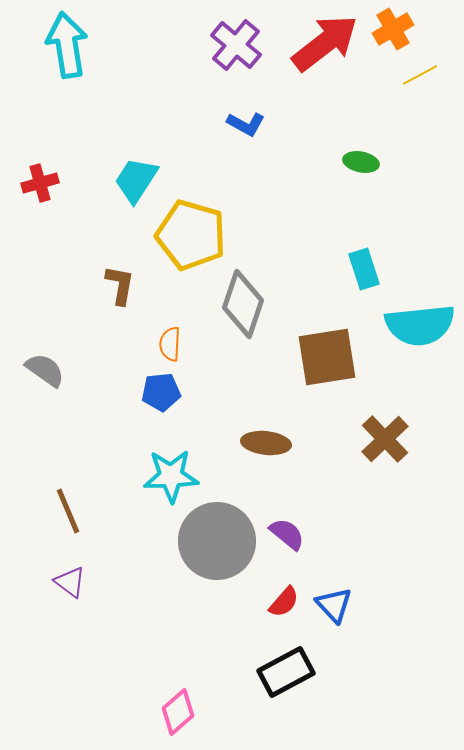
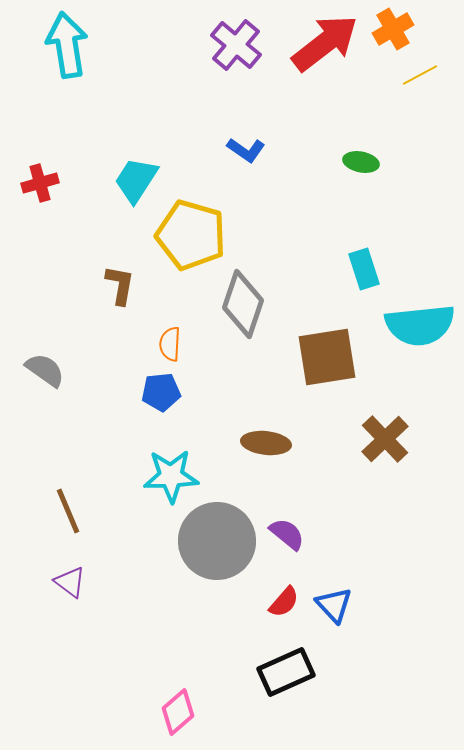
blue L-shape: moved 26 px down; rotated 6 degrees clockwise
black rectangle: rotated 4 degrees clockwise
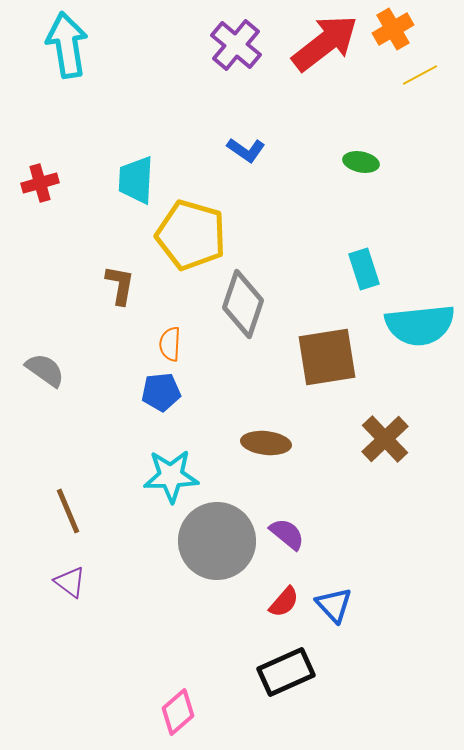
cyan trapezoid: rotated 30 degrees counterclockwise
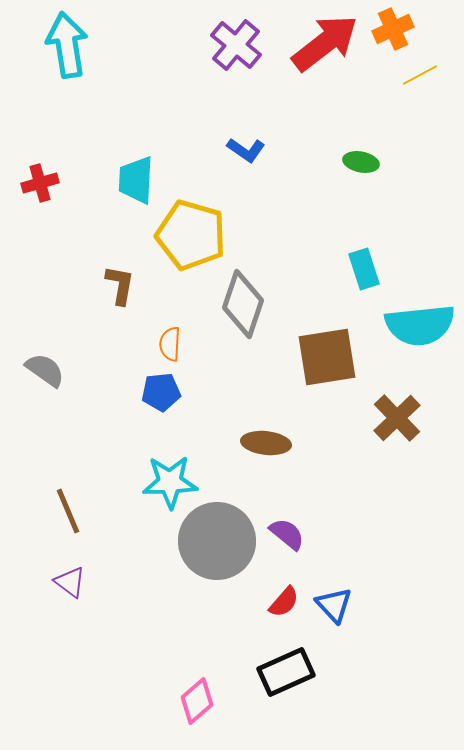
orange cross: rotated 6 degrees clockwise
brown cross: moved 12 px right, 21 px up
cyan star: moved 1 px left, 6 px down
pink diamond: moved 19 px right, 11 px up
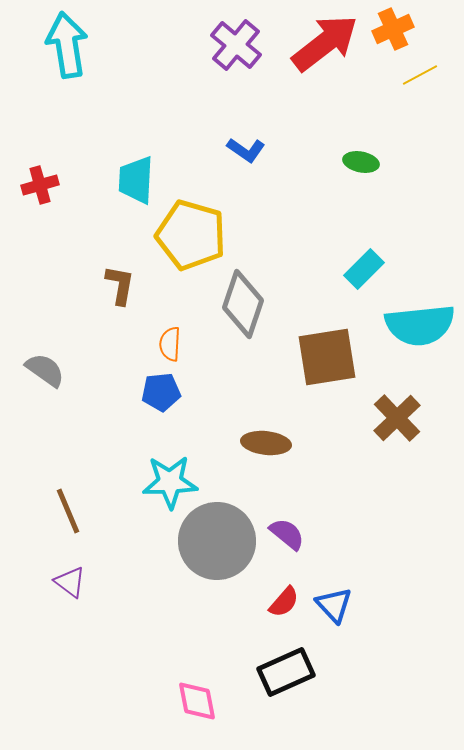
red cross: moved 2 px down
cyan rectangle: rotated 63 degrees clockwise
pink diamond: rotated 60 degrees counterclockwise
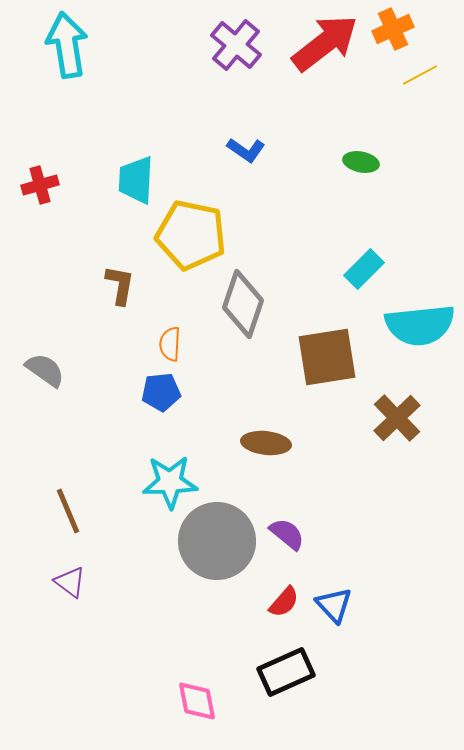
yellow pentagon: rotated 4 degrees counterclockwise
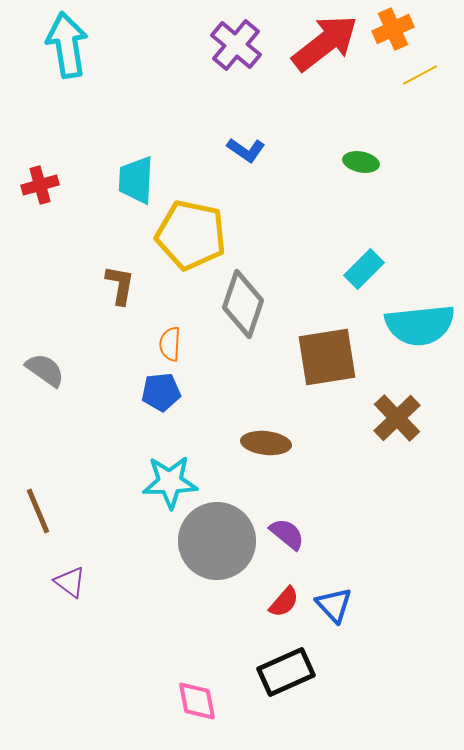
brown line: moved 30 px left
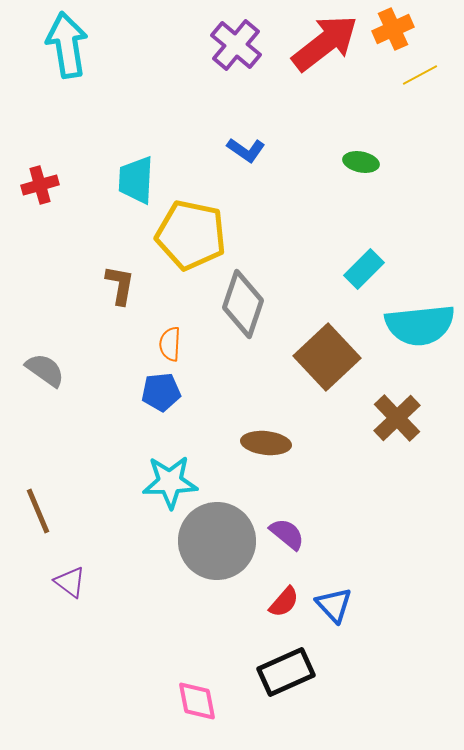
brown square: rotated 34 degrees counterclockwise
